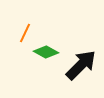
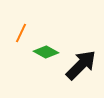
orange line: moved 4 px left
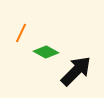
black arrow: moved 5 px left, 6 px down
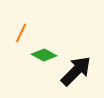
green diamond: moved 2 px left, 3 px down
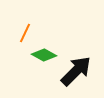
orange line: moved 4 px right
